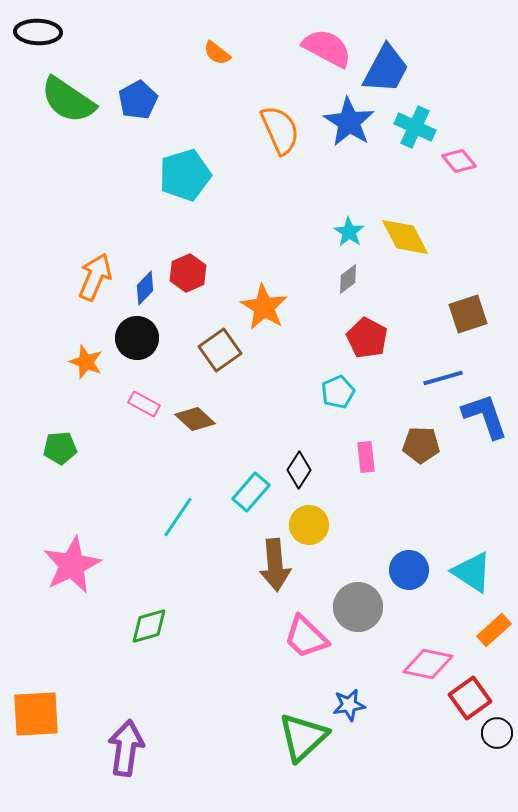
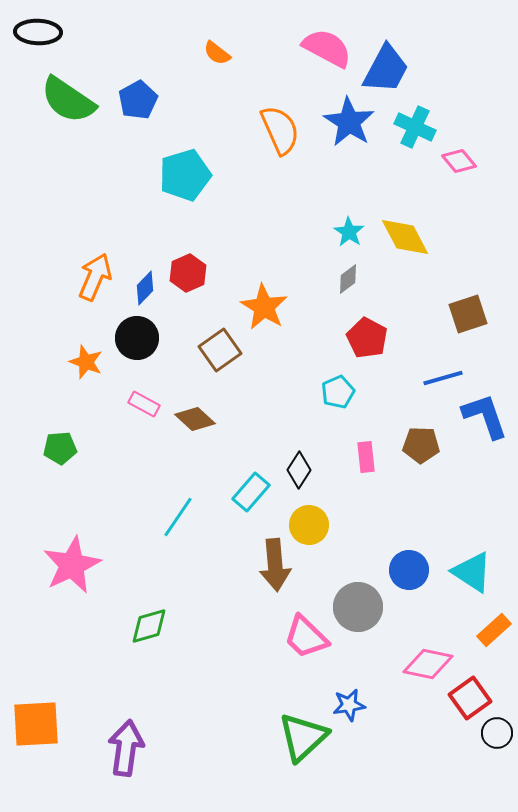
orange square at (36, 714): moved 10 px down
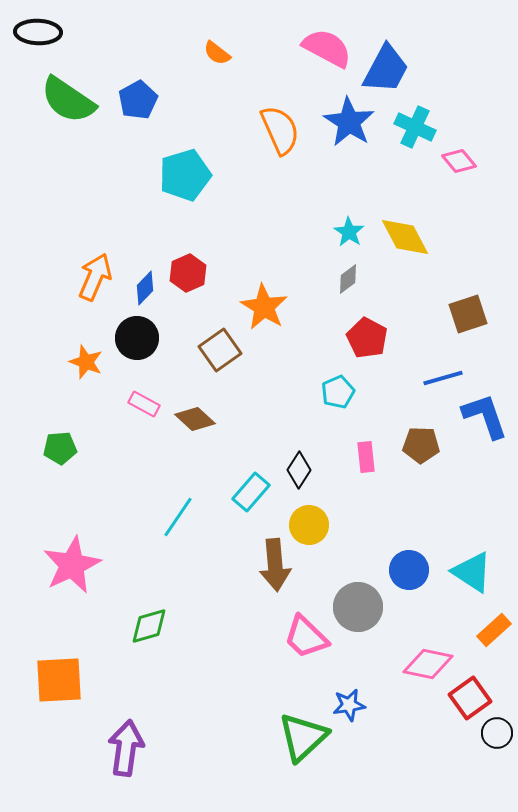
orange square at (36, 724): moved 23 px right, 44 px up
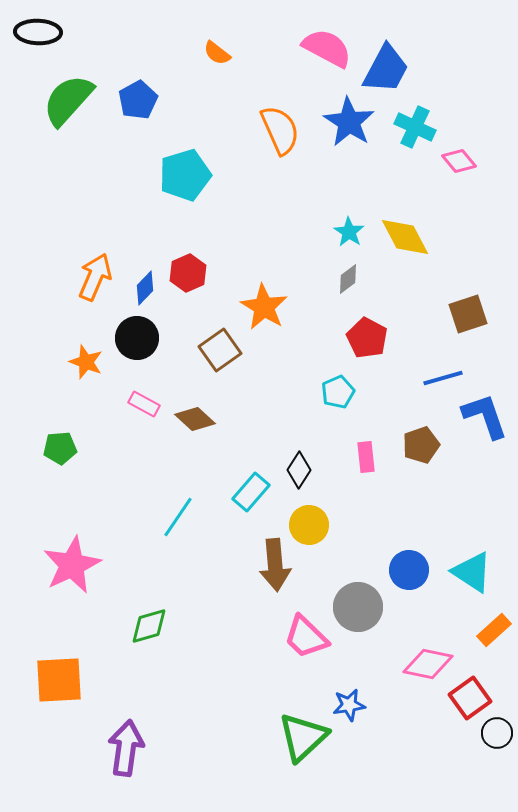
green semicircle at (68, 100): rotated 98 degrees clockwise
brown pentagon at (421, 445): rotated 21 degrees counterclockwise
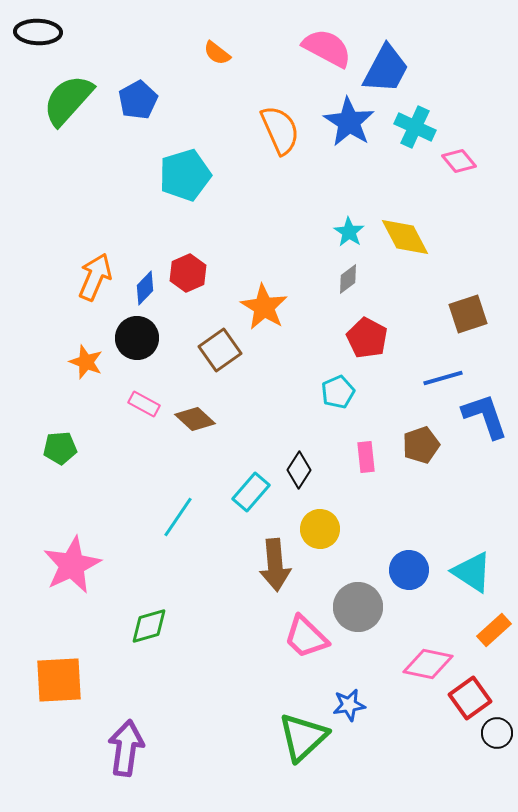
yellow circle at (309, 525): moved 11 px right, 4 px down
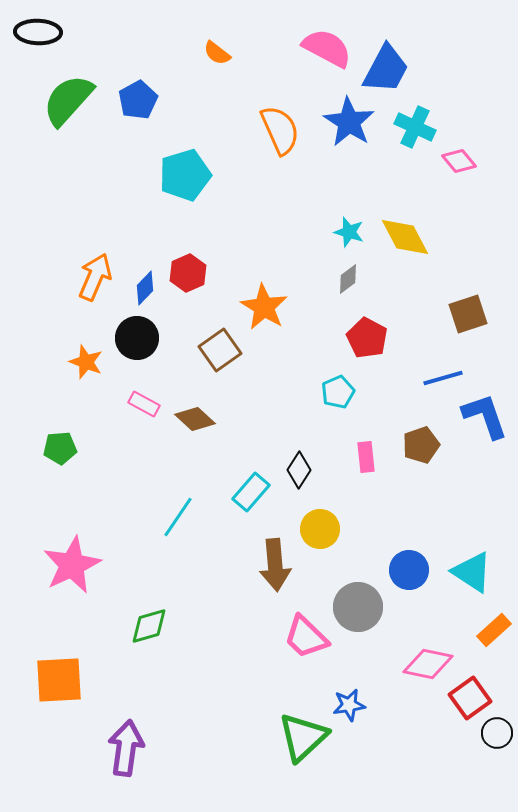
cyan star at (349, 232): rotated 16 degrees counterclockwise
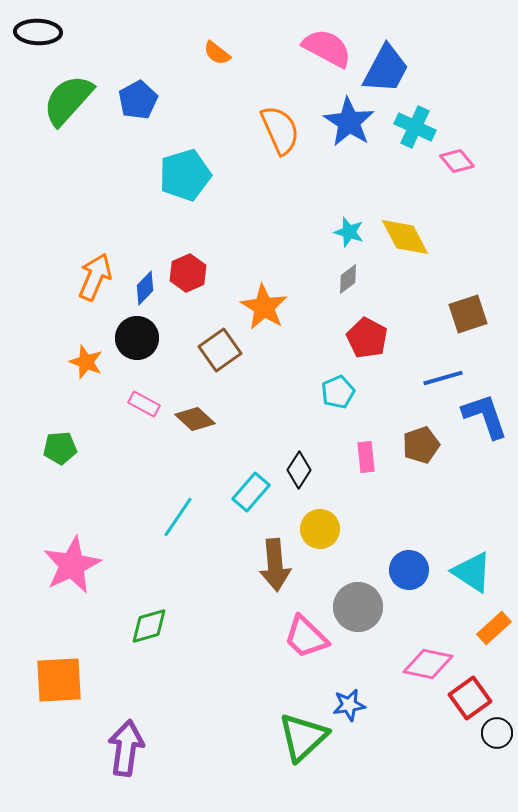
pink diamond at (459, 161): moved 2 px left
orange rectangle at (494, 630): moved 2 px up
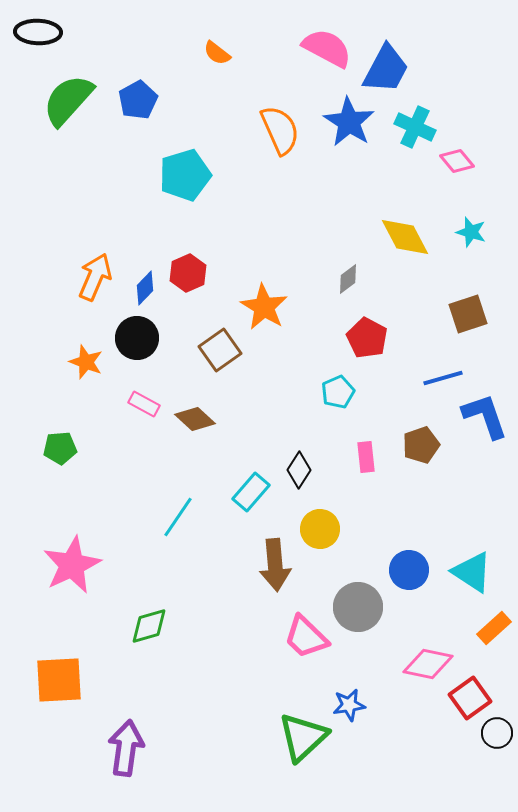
cyan star at (349, 232): moved 122 px right
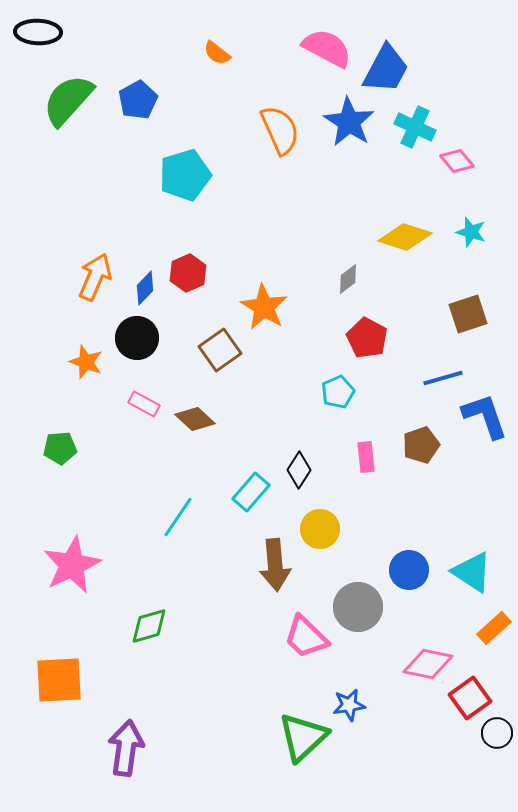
yellow diamond at (405, 237): rotated 44 degrees counterclockwise
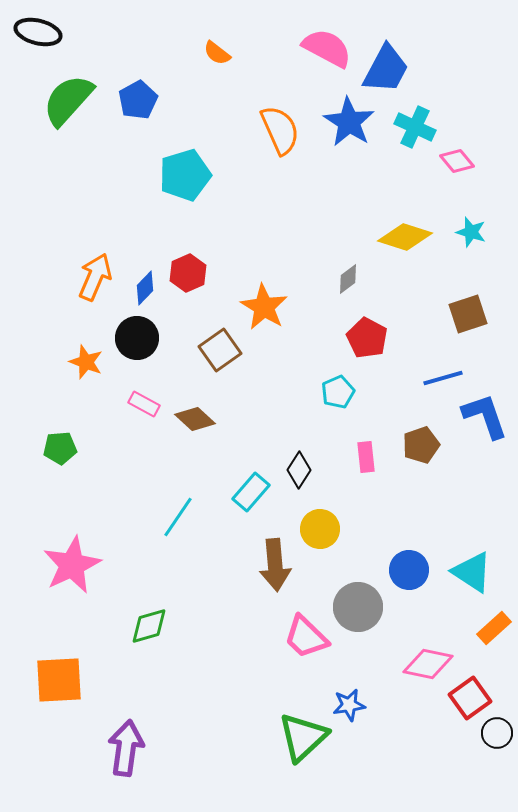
black ellipse at (38, 32): rotated 12 degrees clockwise
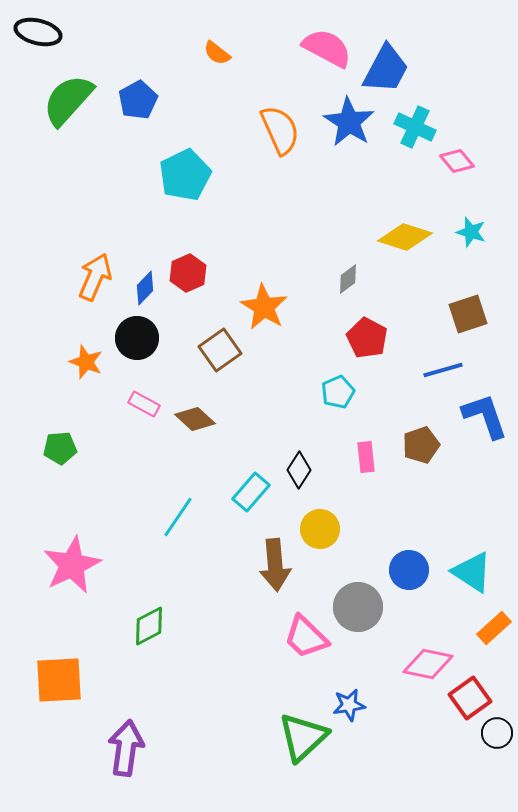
cyan pentagon at (185, 175): rotated 9 degrees counterclockwise
blue line at (443, 378): moved 8 px up
green diamond at (149, 626): rotated 12 degrees counterclockwise
